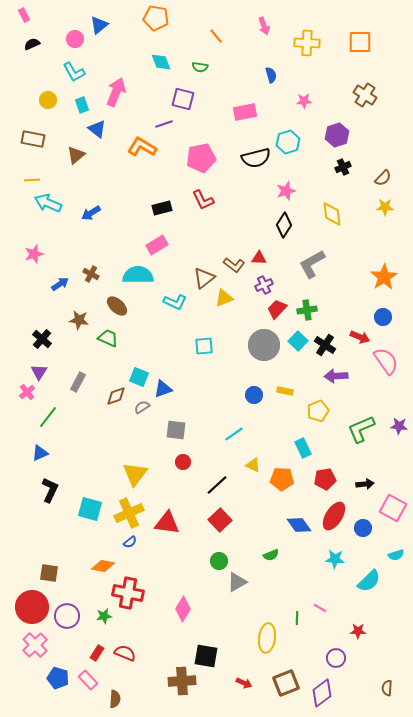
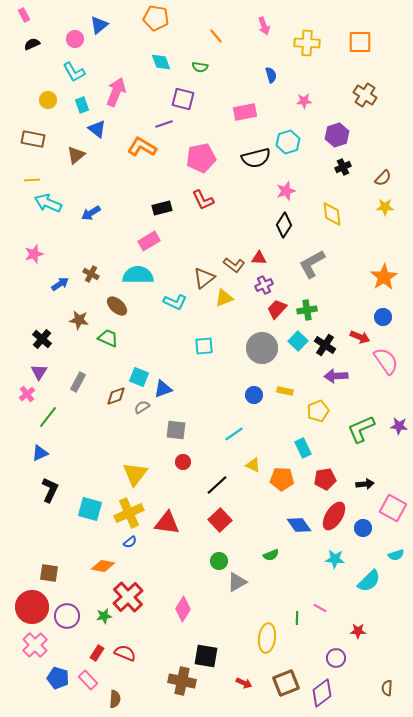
pink rectangle at (157, 245): moved 8 px left, 4 px up
gray circle at (264, 345): moved 2 px left, 3 px down
pink cross at (27, 392): moved 2 px down
red cross at (128, 593): moved 4 px down; rotated 36 degrees clockwise
brown cross at (182, 681): rotated 16 degrees clockwise
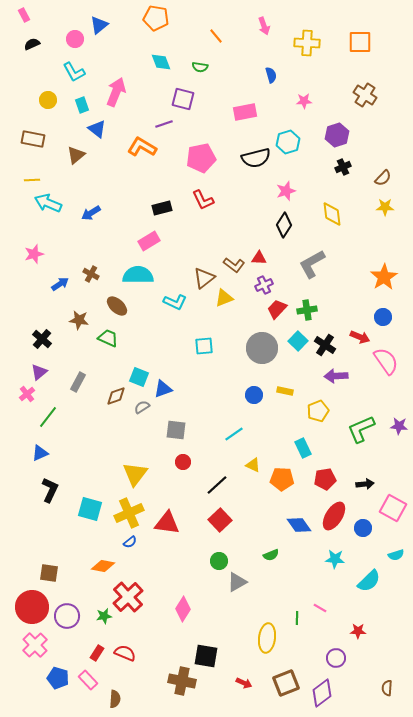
purple triangle at (39, 372): rotated 18 degrees clockwise
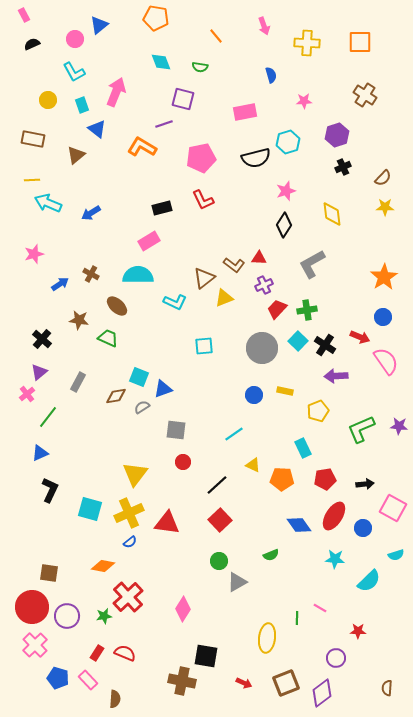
brown diamond at (116, 396): rotated 10 degrees clockwise
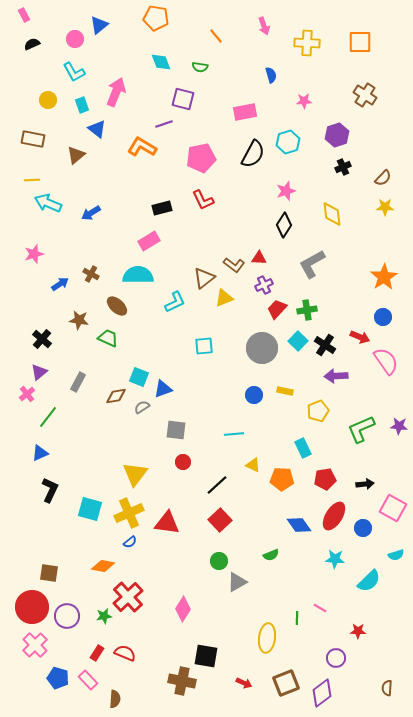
black semicircle at (256, 158): moved 3 px left, 4 px up; rotated 48 degrees counterclockwise
cyan L-shape at (175, 302): rotated 50 degrees counterclockwise
cyan line at (234, 434): rotated 30 degrees clockwise
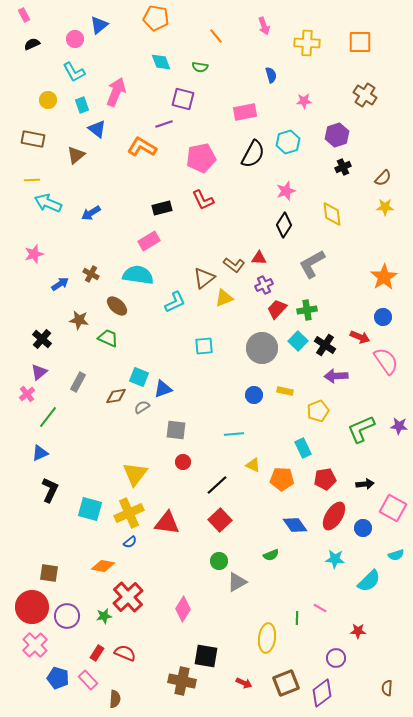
cyan semicircle at (138, 275): rotated 8 degrees clockwise
blue diamond at (299, 525): moved 4 px left
